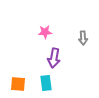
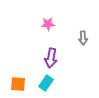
pink star: moved 3 px right, 8 px up
purple arrow: moved 3 px left
cyan rectangle: rotated 42 degrees clockwise
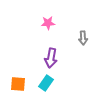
pink star: moved 1 px up
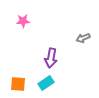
pink star: moved 25 px left, 2 px up
gray arrow: rotated 72 degrees clockwise
cyan rectangle: rotated 21 degrees clockwise
